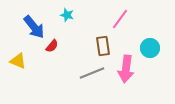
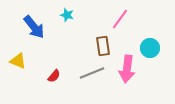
red semicircle: moved 2 px right, 30 px down
pink arrow: moved 1 px right
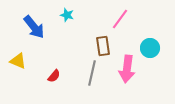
gray line: rotated 55 degrees counterclockwise
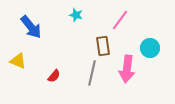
cyan star: moved 9 px right
pink line: moved 1 px down
blue arrow: moved 3 px left
